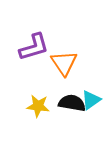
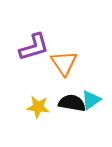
yellow star: moved 1 px down
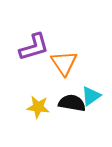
cyan triangle: moved 4 px up
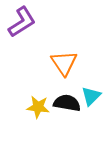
purple L-shape: moved 12 px left, 25 px up; rotated 16 degrees counterclockwise
cyan triangle: rotated 10 degrees counterclockwise
black semicircle: moved 5 px left
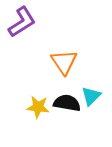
orange triangle: moved 1 px up
